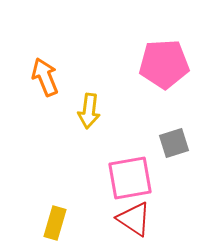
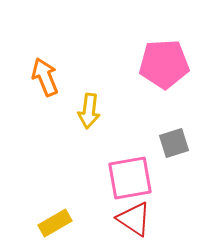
yellow rectangle: rotated 44 degrees clockwise
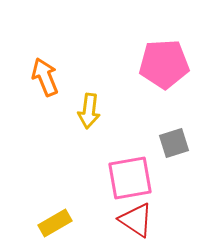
red triangle: moved 2 px right, 1 px down
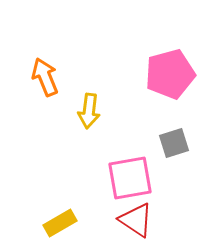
pink pentagon: moved 6 px right, 10 px down; rotated 12 degrees counterclockwise
yellow rectangle: moved 5 px right
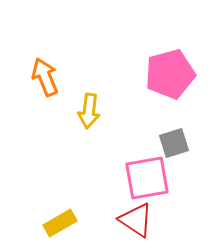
pink square: moved 17 px right
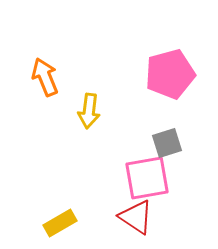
gray square: moved 7 px left
red triangle: moved 3 px up
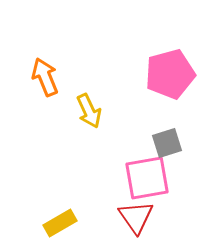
yellow arrow: rotated 32 degrees counterclockwise
red triangle: rotated 21 degrees clockwise
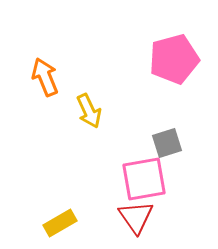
pink pentagon: moved 4 px right, 15 px up
pink square: moved 3 px left, 1 px down
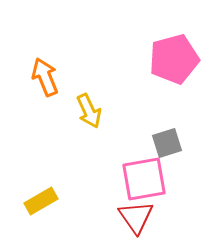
yellow rectangle: moved 19 px left, 22 px up
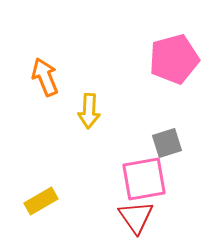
yellow arrow: rotated 28 degrees clockwise
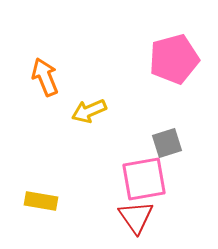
yellow arrow: rotated 64 degrees clockwise
yellow rectangle: rotated 40 degrees clockwise
